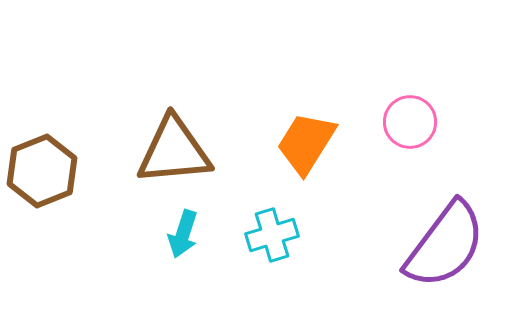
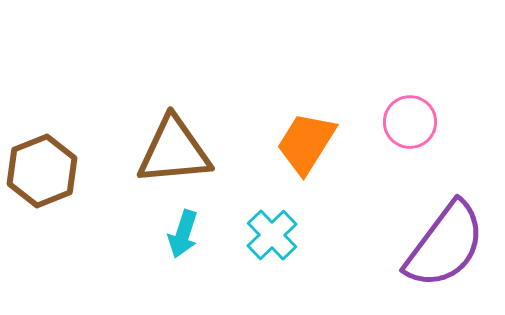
cyan cross: rotated 27 degrees counterclockwise
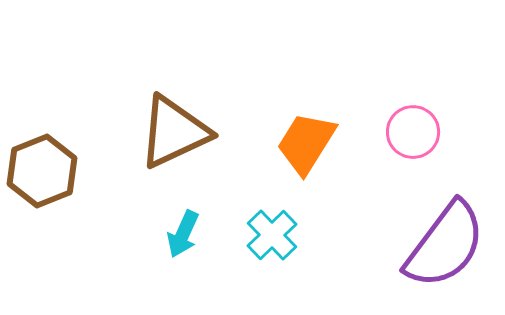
pink circle: moved 3 px right, 10 px down
brown triangle: moved 19 px up; rotated 20 degrees counterclockwise
cyan arrow: rotated 6 degrees clockwise
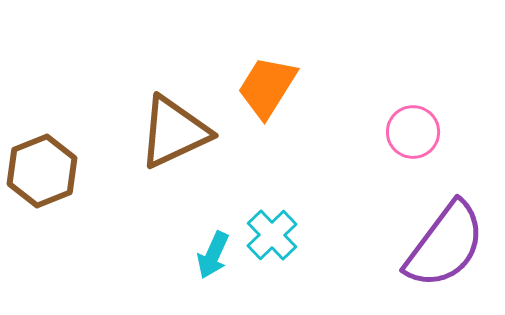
orange trapezoid: moved 39 px left, 56 px up
cyan arrow: moved 30 px right, 21 px down
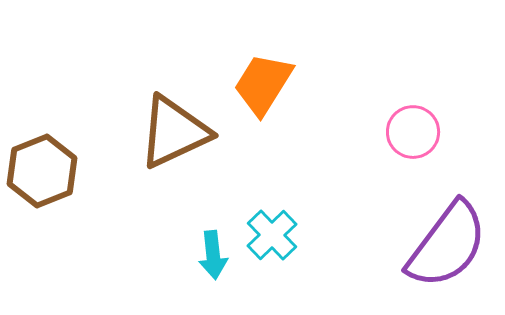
orange trapezoid: moved 4 px left, 3 px up
purple semicircle: moved 2 px right
cyan arrow: rotated 30 degrees counterclockwise
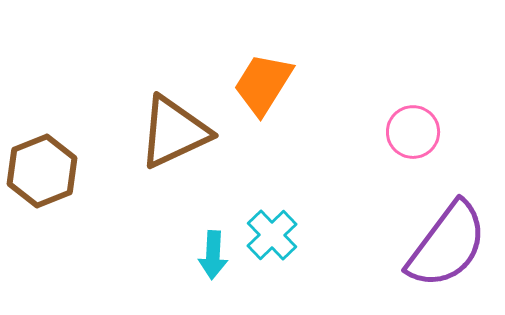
cyan arrow: rotated 9 degrees clockwise
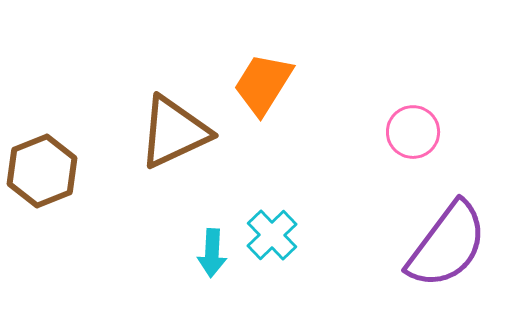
cyan arrow: moved 1 px left, 2 px up
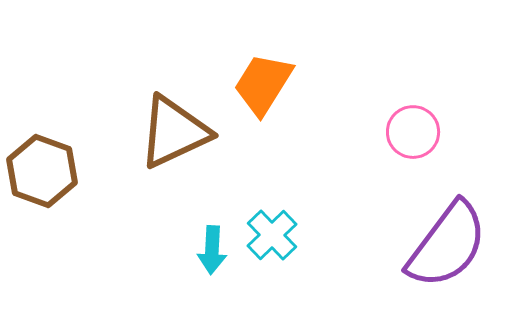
brown hexagon: rotated 18 degrees counterclockwise
cyan arrow: moved 3 px up
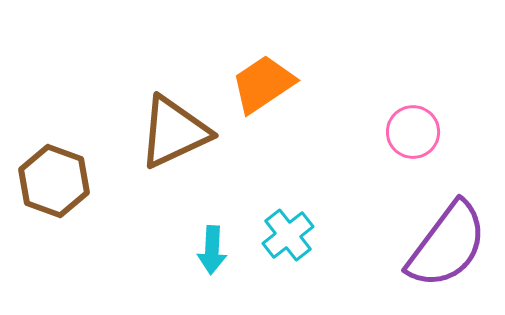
orange trapezoid: rotated 24 degrees clockwise
brown hexagon: moved 12 px right, 10 px down
cyan cross: moved 16 px right; rotated 6 degrees clockwise
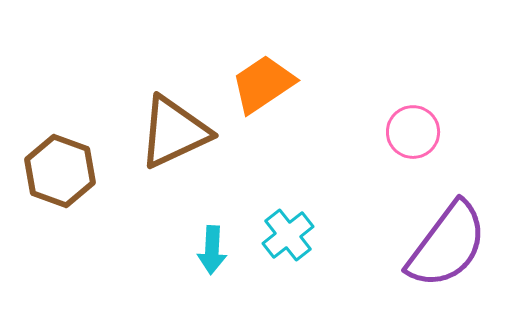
brown hexagon: moved 6 px right, 10 px up
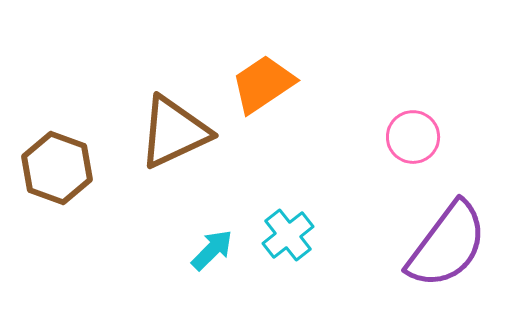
pink circle: moved 5 px down
brown hexagon: moved 3 px left, 3 px up
cyan arrow: rotated 138 degrees counterclockwise
